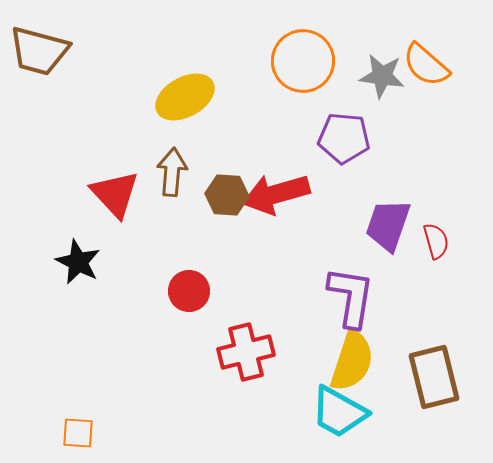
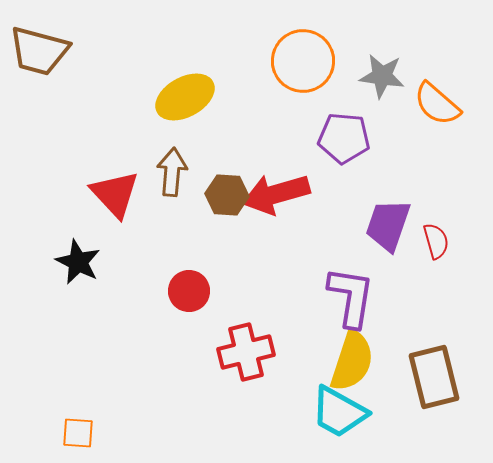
orange semicircle: moved 11 px right, 39 px down
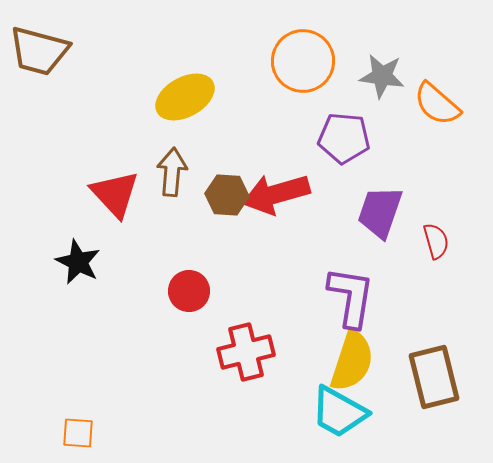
purple trapezoid: moved 8 px left, 13 px up
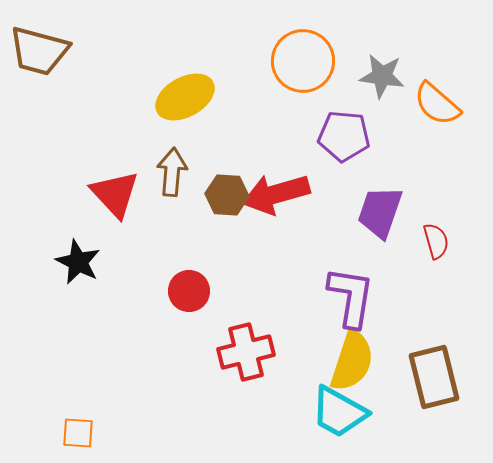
purple pentagon: moved 2 px up
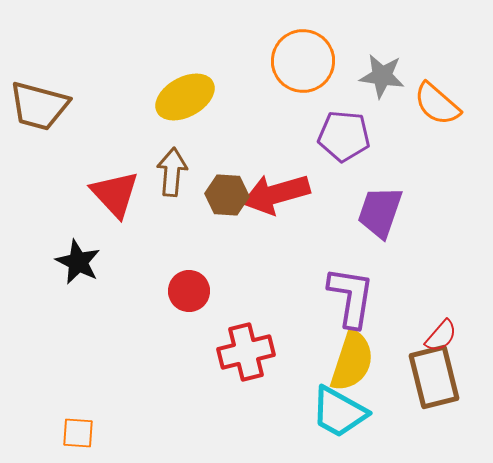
brown trapezoid: moved 55 px down
red semicircle: moved 5 px right, 95 px down; rotated 57 degrees clockwise
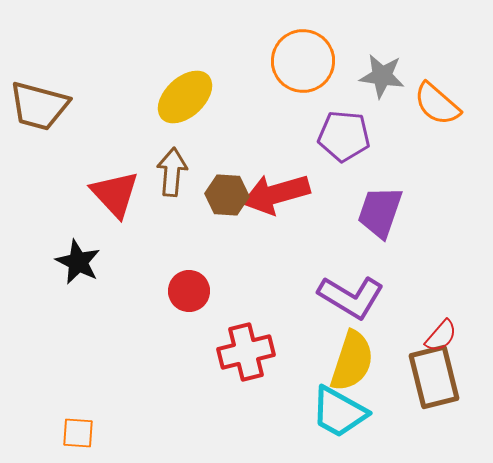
yellow ellipse: rotated 14 degrees counterclockwise
purple L-shape: rotated 112 degrees clockwise
